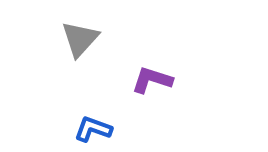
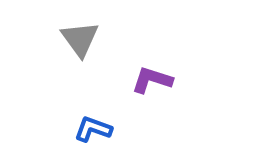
gray triangle: rotated 18 degrees counterclockwise
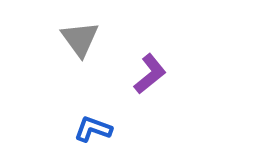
purple L-shape: moved 2 px left, 6 px up; rotated 123 degrees clockwise
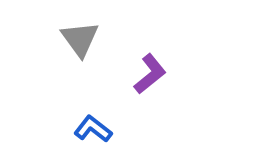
blue L-shape: rotated 18 degrees clockwise
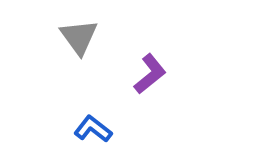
gray triangle: moved 1 px left, 2 px up
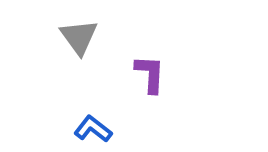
purple L-shape: rotated 48 degrees counterclockwise
